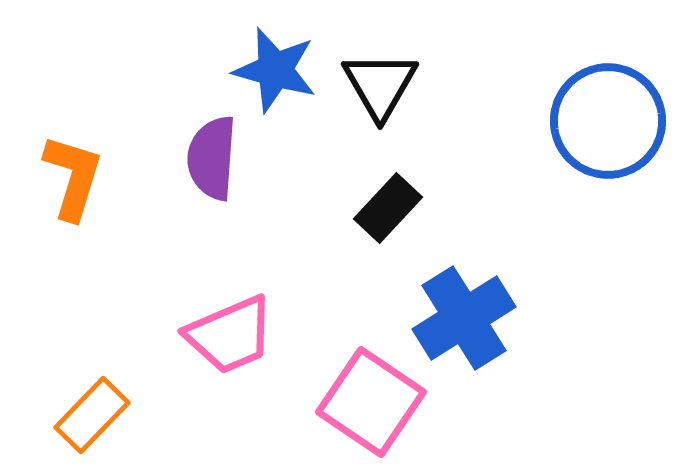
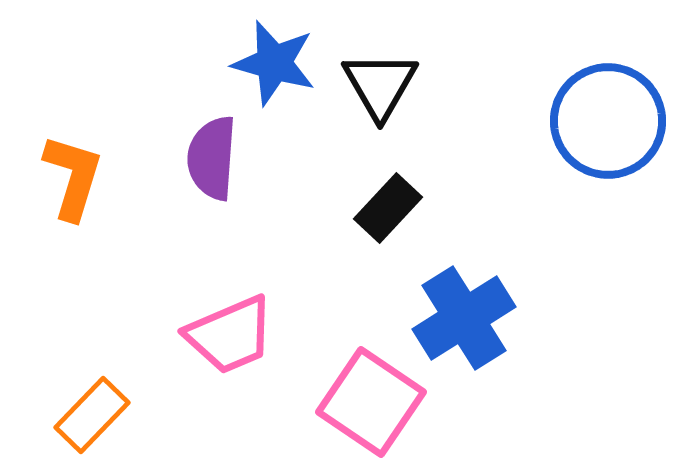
blue star: moved 1 px left, 7 px up
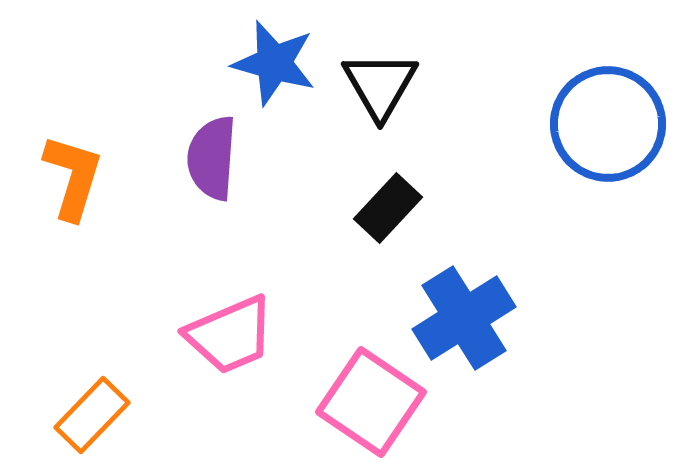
blue circle: moved 3 px down
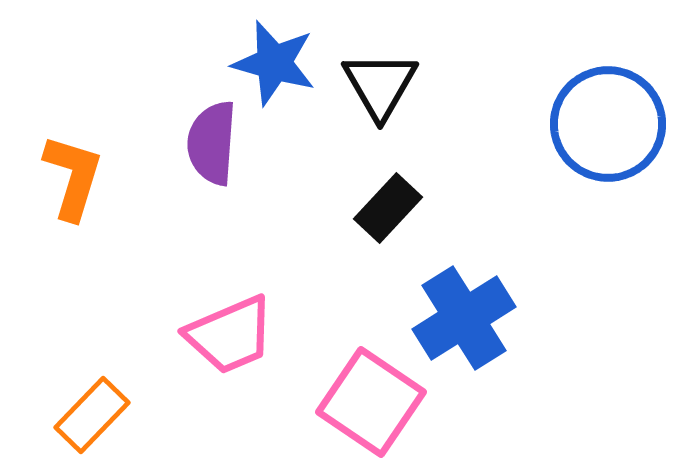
purple semicircle: moved 15 px up
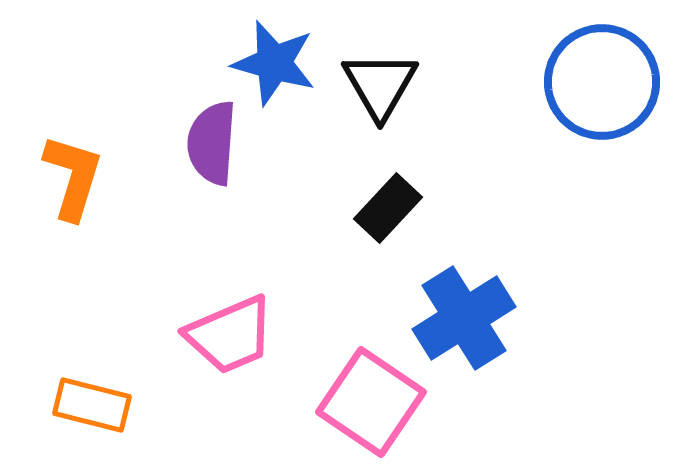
blue circle: moved 6 px left, 42 px up
orange rectangle: moved 10 px up; rotated 60 degrees clockwise
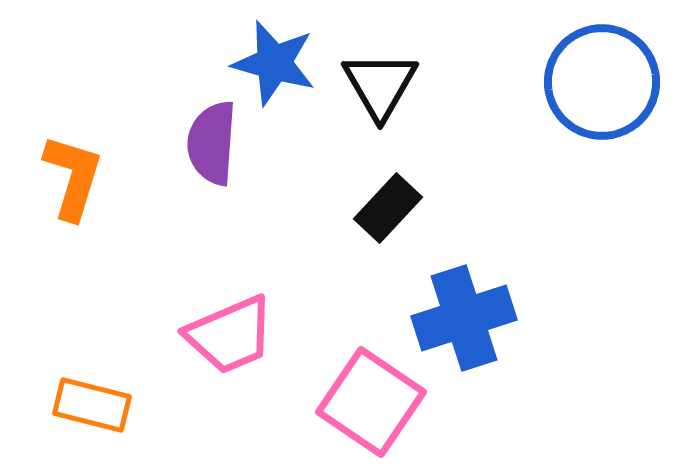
blue cross: rotated 14 degrees clockwise
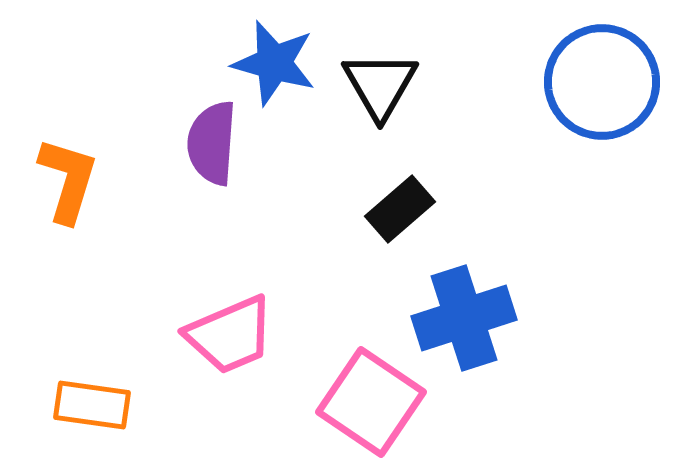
orange L-shape: moved 5 px left, 3 px down
black rectangle: moved 12 px right, 1 px down; rotated 6 degrees clockwise
orange rectangle: rotated 6 degrees counterclockwise
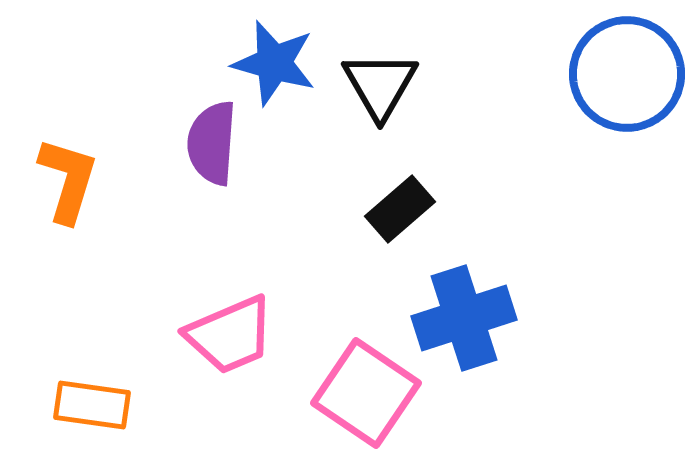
blue circle: moved 25 px right, 8 px up
pink square: moved 5 px left, 9 px up
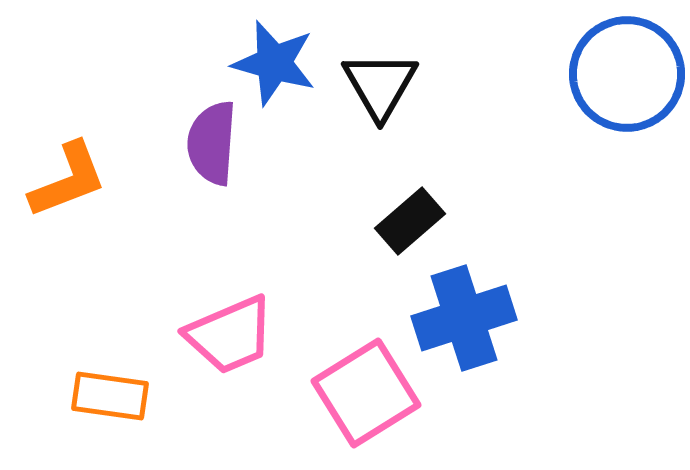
orange L-shape: rotated 52 degrees clockwise
black rectangle: moved 10 px right, 12 px down
pink square: rotated 24 degrees clockwise
orange rectangle: moved 18 px right, 9 px up
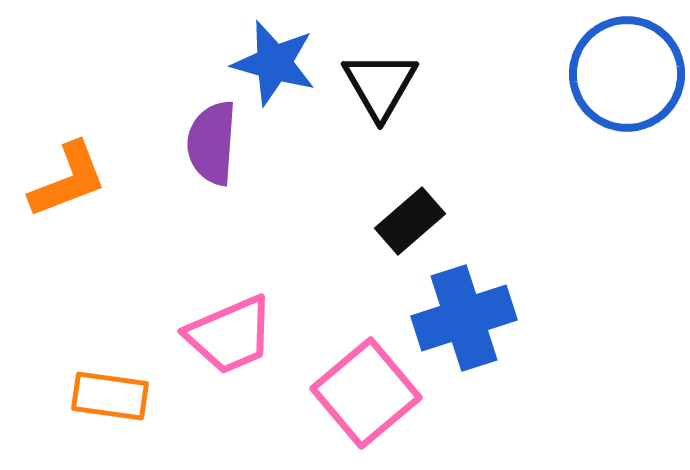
pink square: rotated 8 degrees counterclockwise
